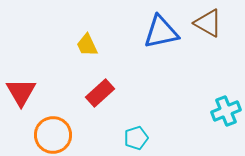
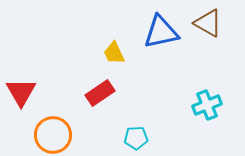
yellow trapezoid: moved 27 px right, 8 px down
red rectangle: rotated 8 degrees clockwise
cyan cross: moved 19 px left, 6 px up
cyan pentagon: rotated 15 degrees clockwise
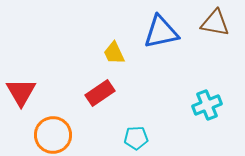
brown triangle: moved 7 px right; rotated 20 degrees counterclockwise
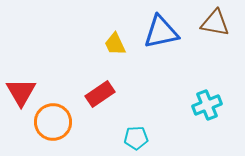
yellow trapezoid: moved 1 px right, 9 px up
red rectangle: moved 1 px down
orange circle: moved 13 px up
